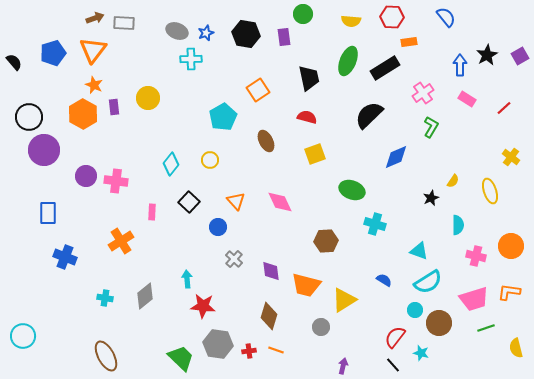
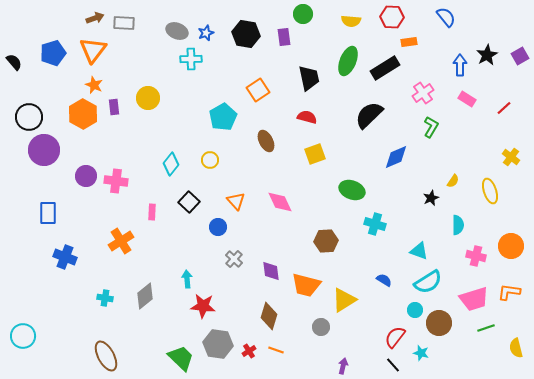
red cross at (249, 351): rotated 24 degrees counterclockwise
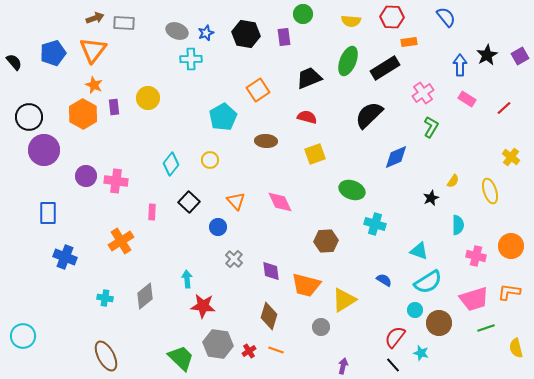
black trapezoid at (309, 78): rotated 100 degrees counterclockwise
brown ellipse at (266, 141): rotated 60 degrees counterclockwise
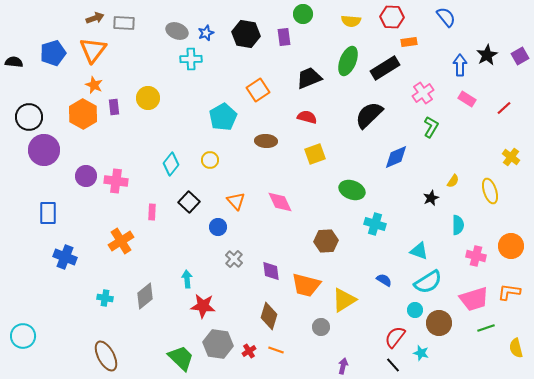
black semicircle at (14, 62): rotated 42 degrees counterclockwise
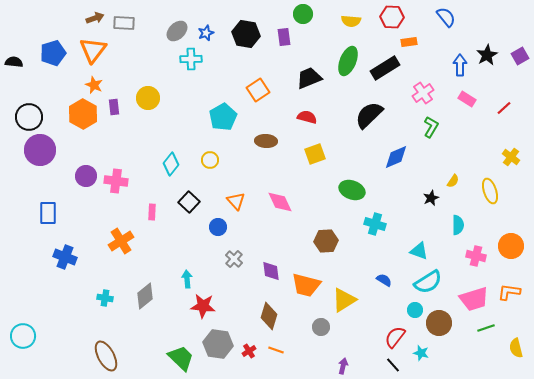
gray ellipse at (177, 31): rotated 65 degrees counterclockwise
purple circle at (44, 150): moved 4 px left
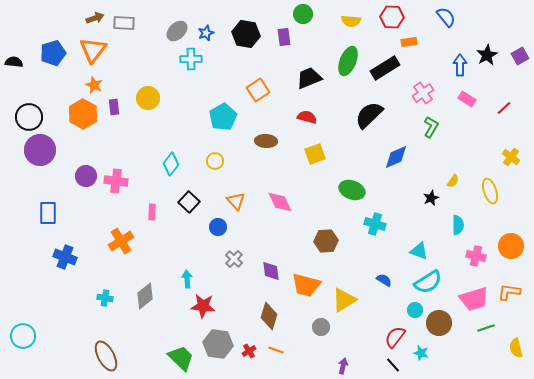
yellow circle at (210, 160): moved 5 px right, 1 px down
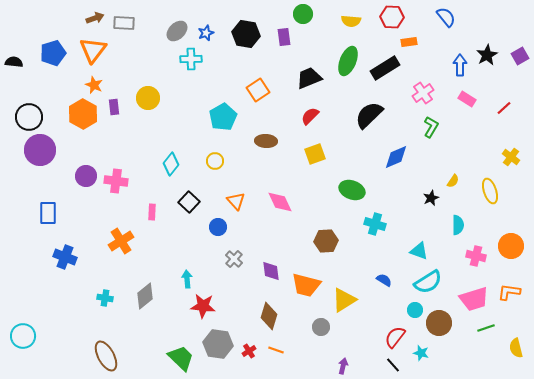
red semicircle at (307, 117): moved 3 px right, 1 px up; rotated 60 degrees counterclockwise
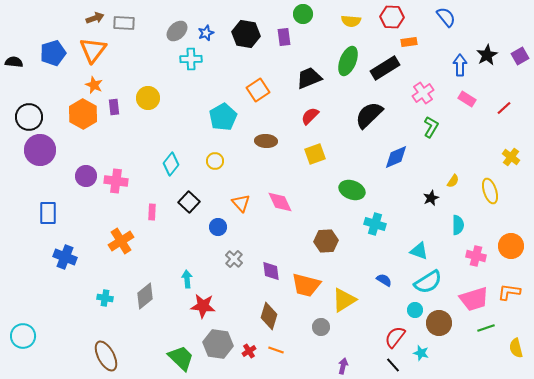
orange triangle at (236, 201): moved 5 px right, 2 px down
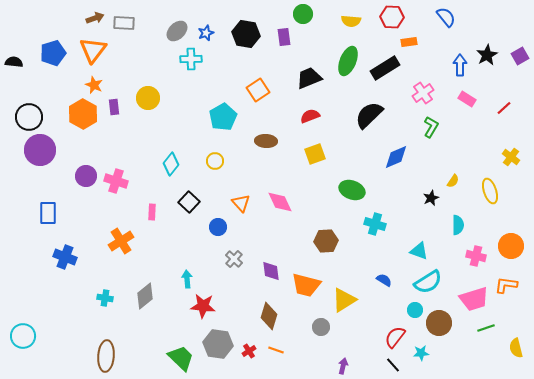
red semicircle at (310, 116): rotated 24 degrees clockwise
pink cross at (116, 181): rotated 10 degrees clockwise
orange L-shape at (509, 292): moved 3 px left, 7 px up
cyan star at (421, 353): rotated 21 degrees counterclockwise
brown ellipse at (106, 356): rotated 32 degrees clockwise
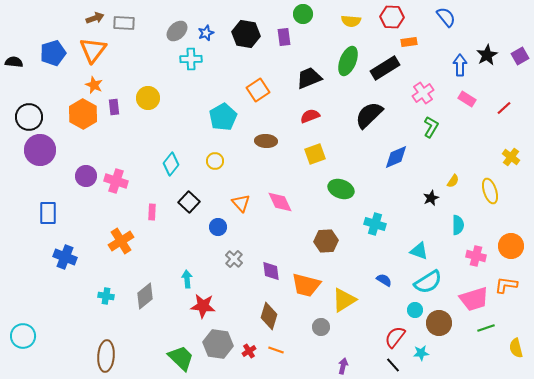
green ellipse at (352, 190): moved 11 px left, 1 px up
cyan cross at (105, 298): moved 1 px right, 2 px up
